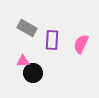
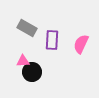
black circle: moved 1 px left, 1 px up
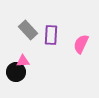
gray rectangle: moved 1 px right, 2 px down; rotated 18 degrees clockwise
purple rectangle: moved 1 px left, 5 px up
black circle: moved 16 px left
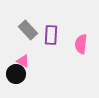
pink semicircle: rotated 18 degrees counterclockwise
pink triangle: rotated 32 degrees clockwise
black circle: moved 2 px down
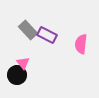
purple rectangle: moved 4 px left; rotated 66 degrees counterclockwise
pink triangle: moved 2 px down; rotated 24 degrees clockwise
black circle: moved 1 px right, 1 px down
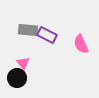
gray rectangle: rotated 42 degrees counterclockwise
pink semicircle: rotated 30 degrees counterclockwise
black circle: moved 3 px down
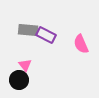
purple rectangle: moved 1 px left
pink triangle: moved 2 px right, 2 px down
black circle: moved 2 px right, 2 px down
